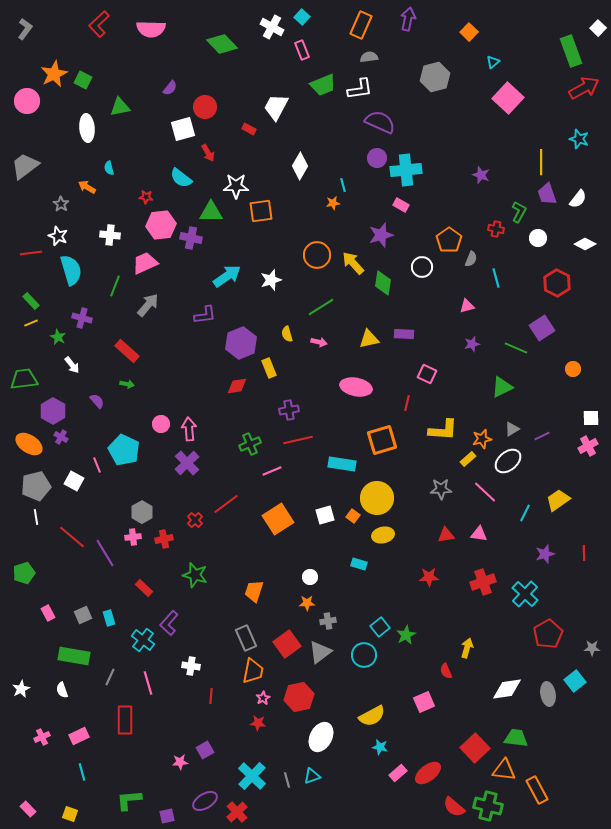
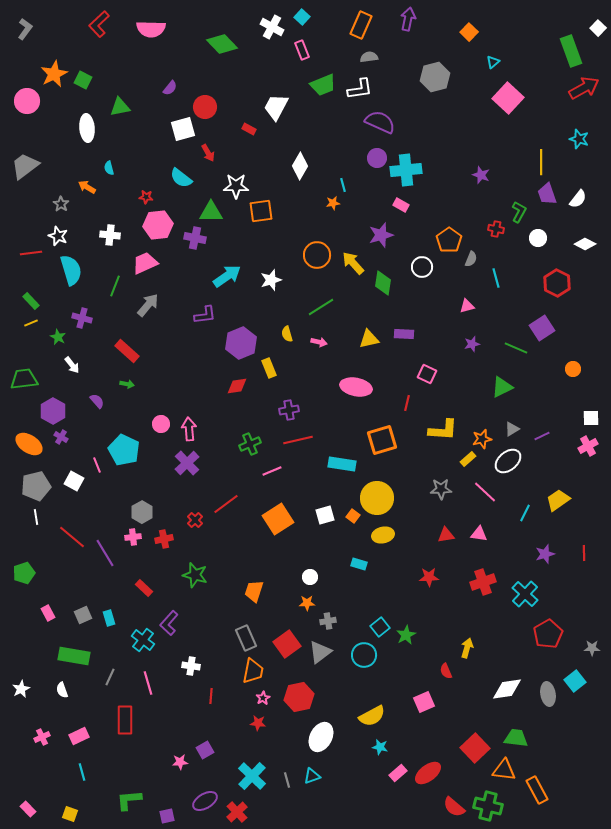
pink hexagon at (161, 225): moved 3 px left
purple cross at (191, 238): moved 4 px right
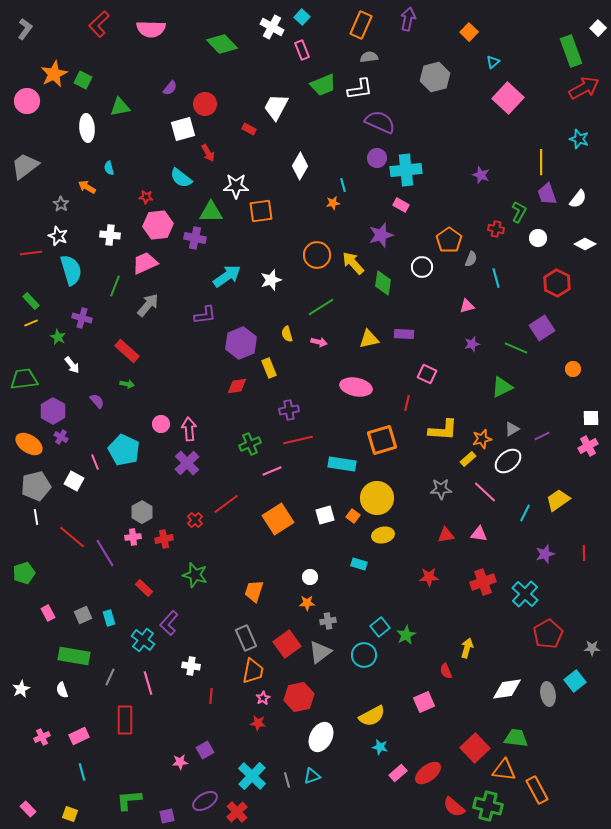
red circle at (205, 107): moved 3 px up
pink line at (97, 465): moved 2 px left, 3 px up
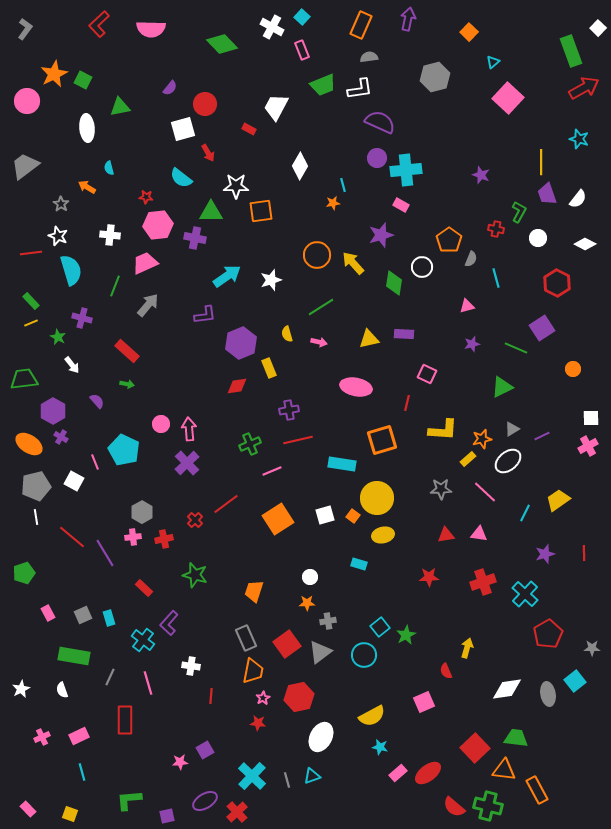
green diamond at (383, 283): moved 11 px right
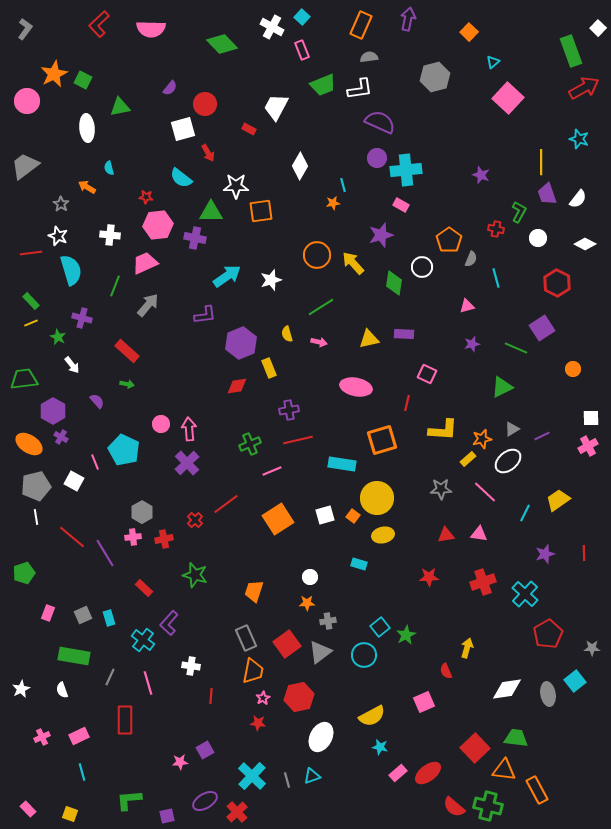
pink rectangle at (48, 613): rotated 49 degrees clockwise
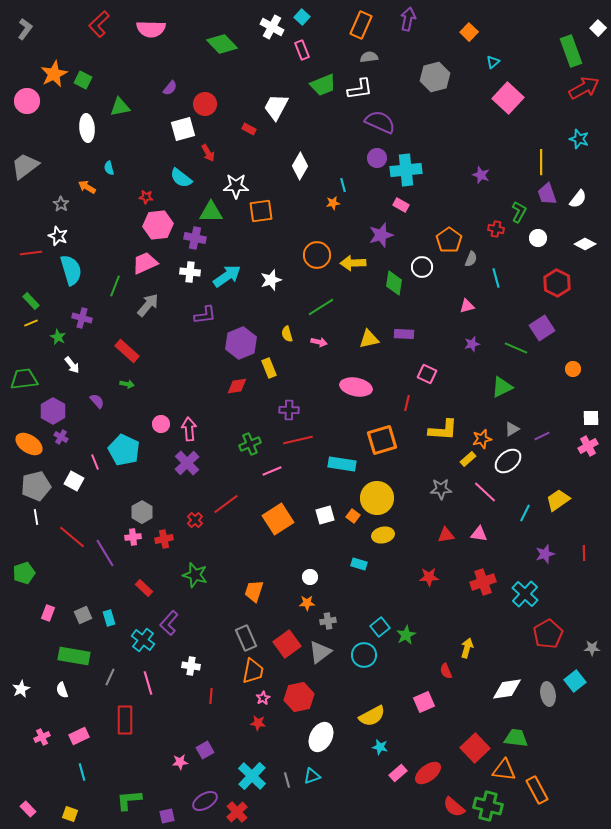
white cross at (110, 235): moved 80 px right, 37 px down
yellow arrow at (353, 263): rotated 50 degrees counterclockwise
purple cross at (289, 410): rotated 12 degrees clockwise
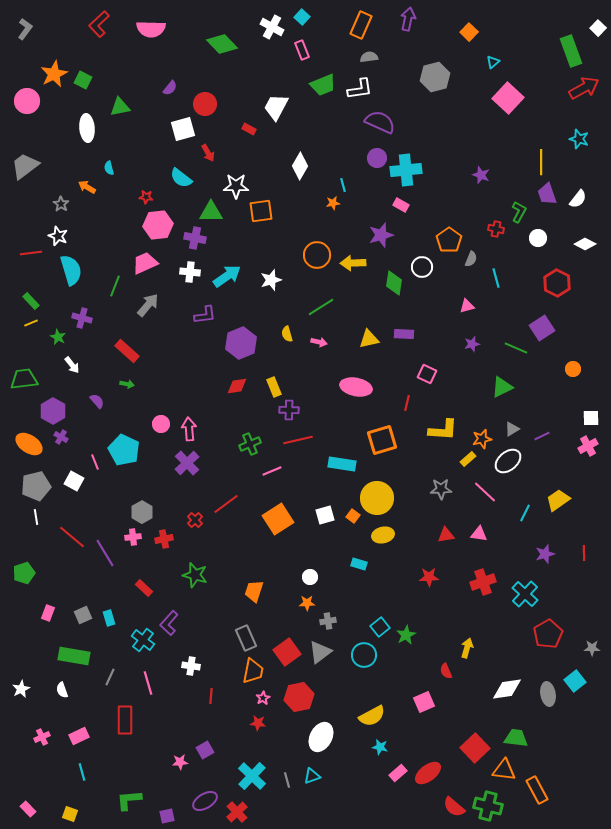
yellow rectangle at (269, 368): moved 5 px right, 19 px down
red square at (287, 644): moved 8 px down
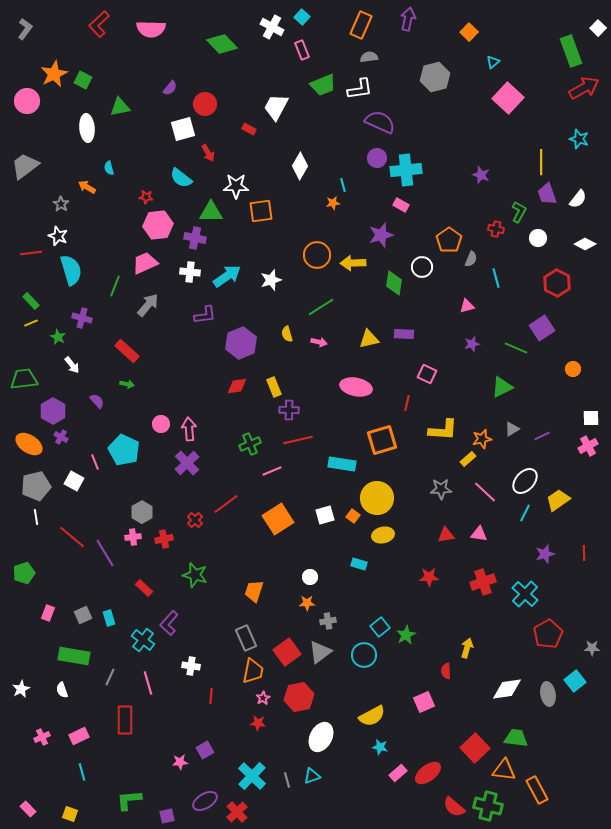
white ellipse at (508, 461): moved 17 px right, 20 px down; rotated 8 degrees counterclockwise
red semicircle at (446, 671): rotated 21 degrees clockwise
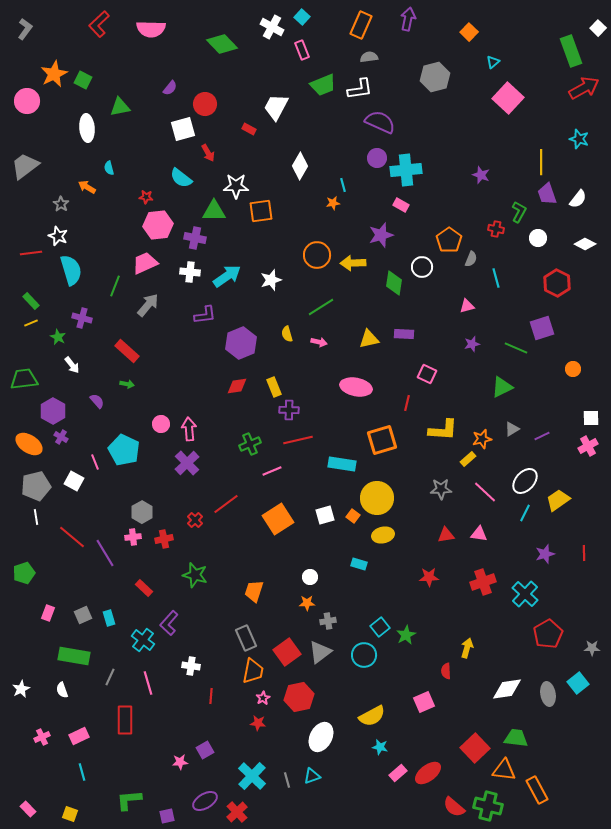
green triangle at (211, 212): moved 3 px right, 1 px up
purple square at (542, 328): rotated 15 degrees clockwise
cyan square at (575, 681): moved 3 px right, 2 px down
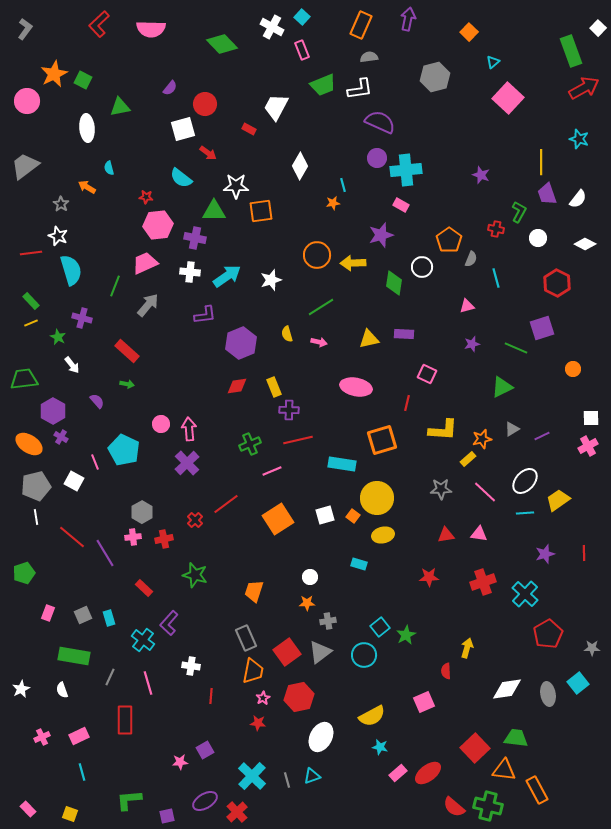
red arrow at (208, 153): rotated 24 degrees counterclockwise
cyan line at (525, 513): rotated 60 degrees clockwise
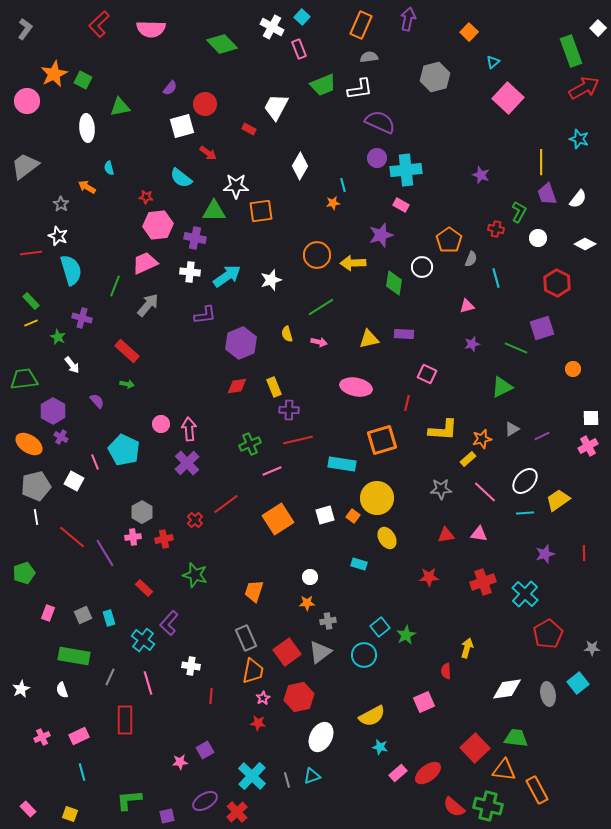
pink rectangle at (302, 50): moved 3 px left, 1 px up
white square at (183, 129): moved 1 px left, 3 px up
yellow ellipse at (383, 535): moved 4 px right, 3 px down; rotated 70 degrees clockwise
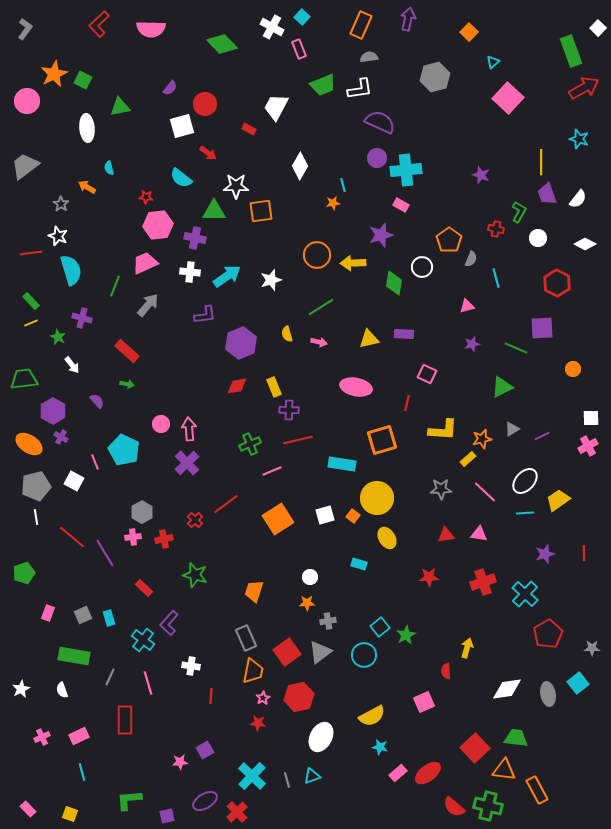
purple square at (542, 328): rotated 15 degrees clockwise
